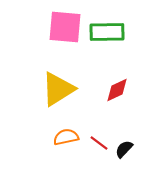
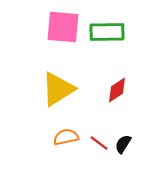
pink square: moved 2 px left
red diamond: rotated 8 degrees counterclockwise
black semicircle: moved 1 px left, 5 px up; rotated 12 degrees counterclockwise
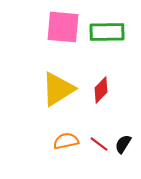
red diamond: moved 16 px left; rotated 12 degrees counterclockwise
orange semicircle: moved 4 px down
red line: moved 1 px down
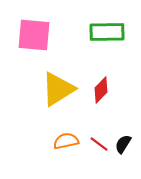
pink square: moved 29 px left, 8 px down
